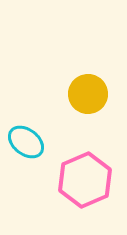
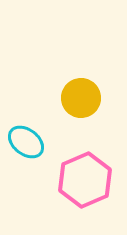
yellow circle: moved 7 px left, 4 px down
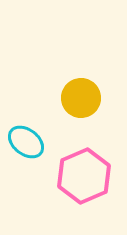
pink hexagon: moved 1 px left, 4 px up
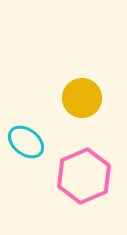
yellow circle: moved 1 px right
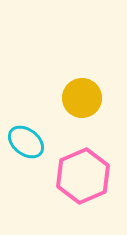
pink hexagon: moved 1 px left
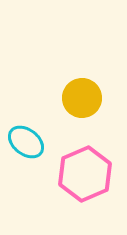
pink hexagon: moved 2 px right, 2 px up
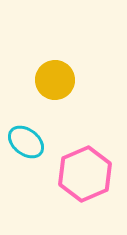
yellow circle: moved 27 px left, 18 px up
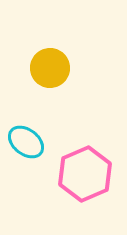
yellow circle: moved 5 px left, 12 px up
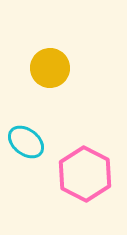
pink hexagon: rotated 10 degrees counterclockwise
